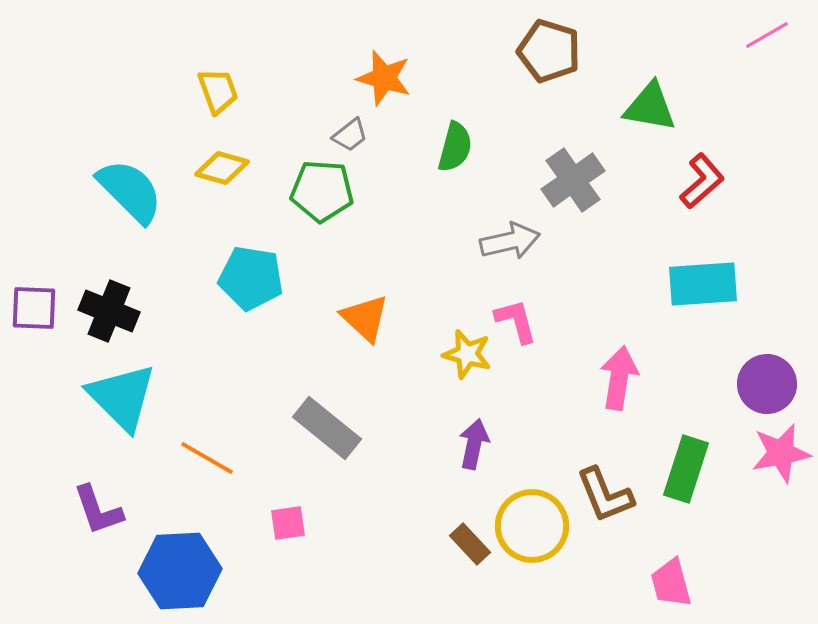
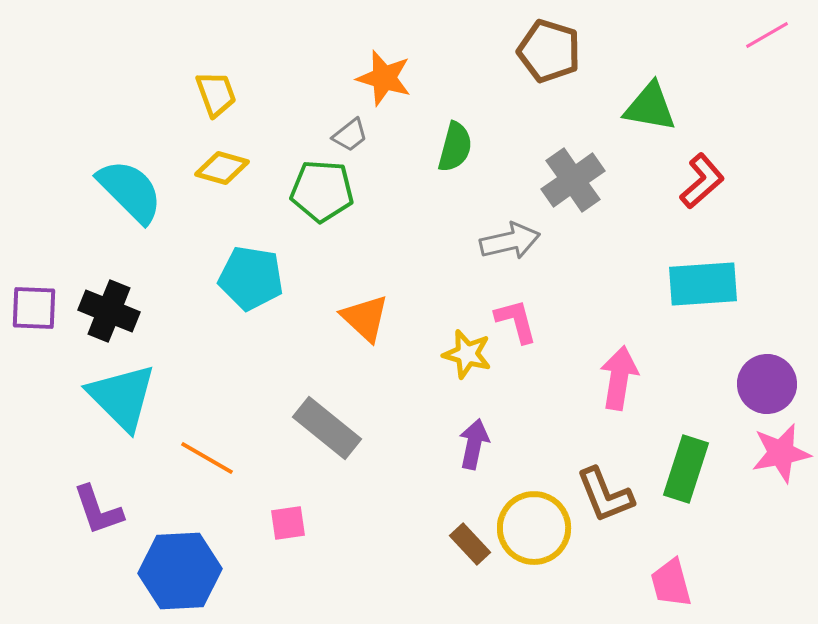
yellow trapezoid: moved 2 px left, 3 px down
yellow circle: moved 2 px right, 2 px down
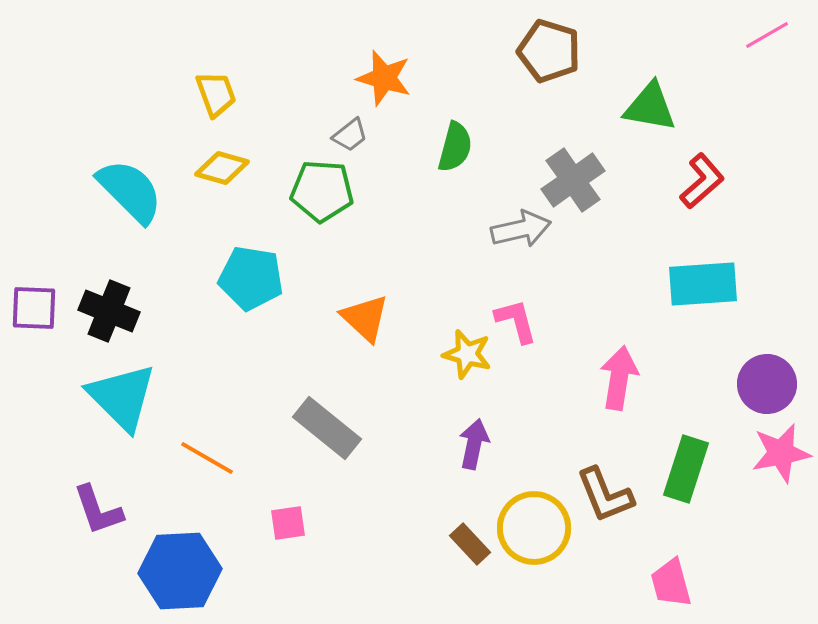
gray arrow: moved 11 px right, 12 px up
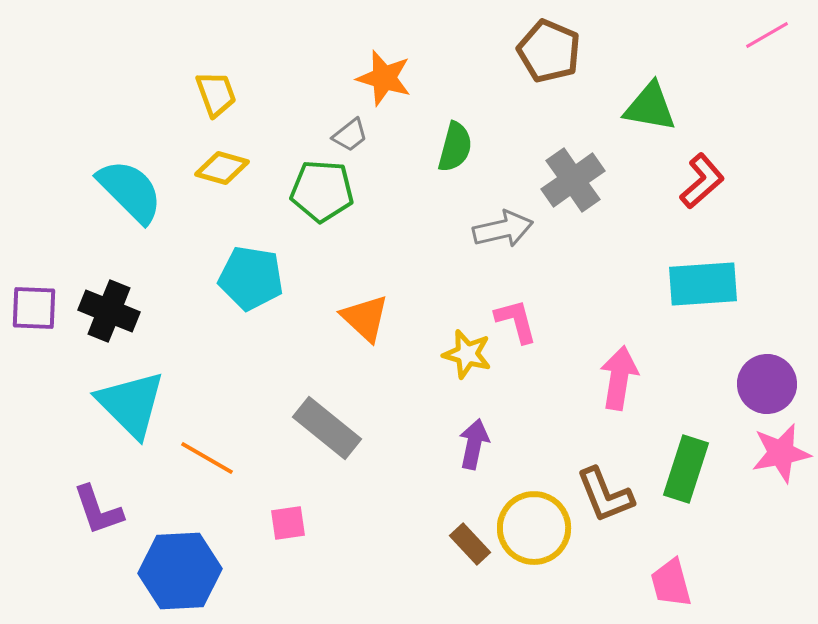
brown pentagon: rotated 6 degrees clockwise
gray arrow: moved 18 px left
cyan triangle: moved 9 px right, 7 px down
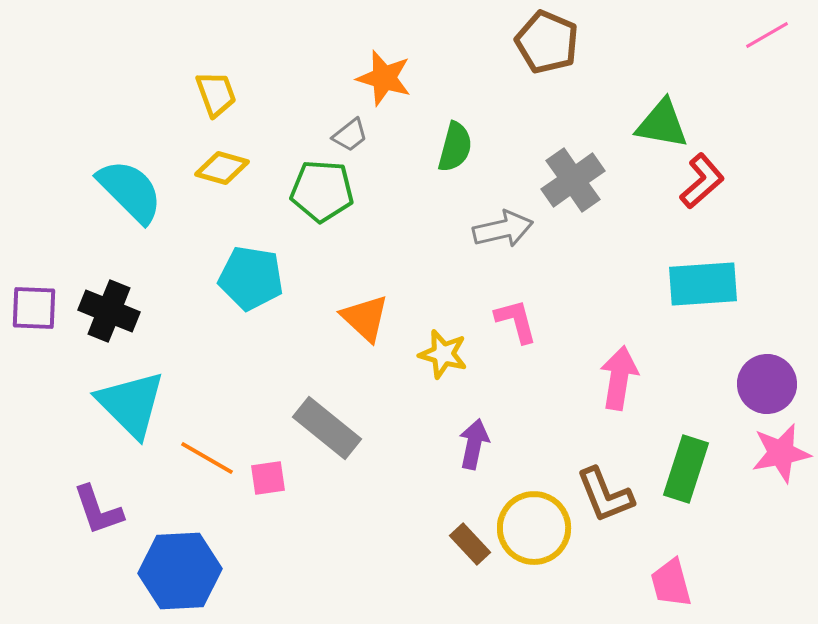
brown pentagon: moved 2 px left, 9 px up
green triangle: moved 12 px right, 17 px down
yellow star: moved 24 px left
pink square: moved 20 px left, 45 px up
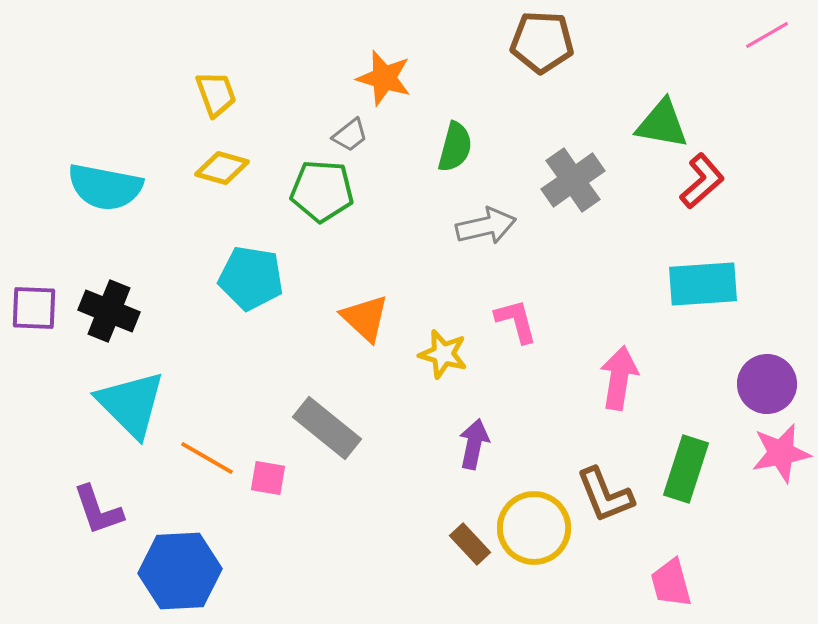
brown pentagon: moved 5 px left; rotated 20 degrees counterclockwise
cyan semicircle: moved 25 px left, 4 px up; rotated 146 degrees clockwise
gray arrow: moved 17 px left, 3 px up
pink square: rotated 18 degrees clockwise
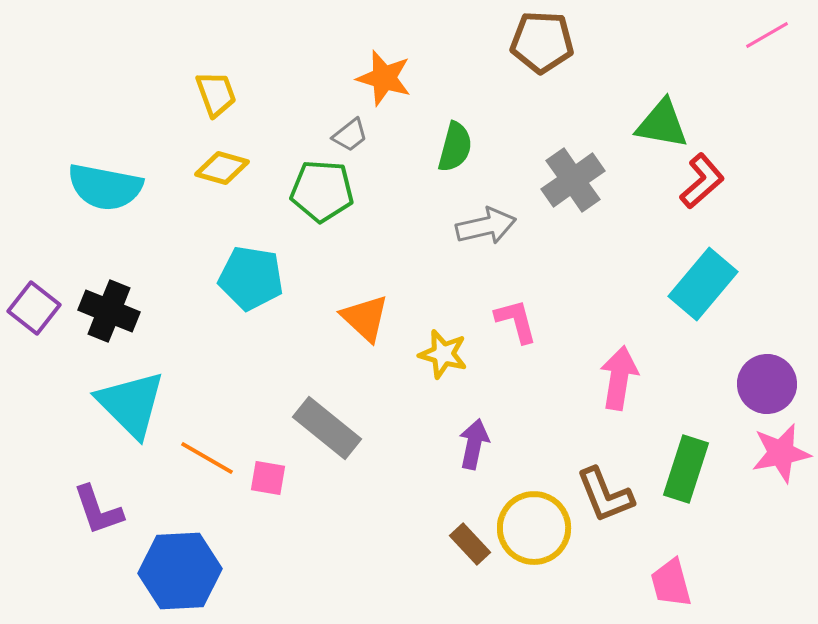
cyan rectangle: rotated 46 degrees counterclockwise
purple square: rotated 36 degrees clockwise
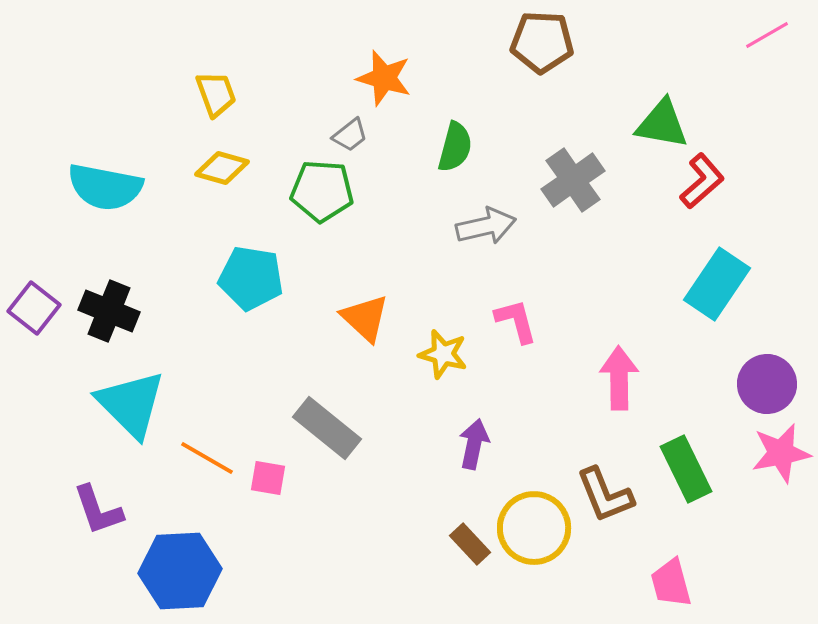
cyan rectangle: moved 14 px right; rotated 6 degrees counterclockwise
pink arrow: rotated 10 degrees counterclockwise
green rectangle: rotated 44 degrees counterclockwise
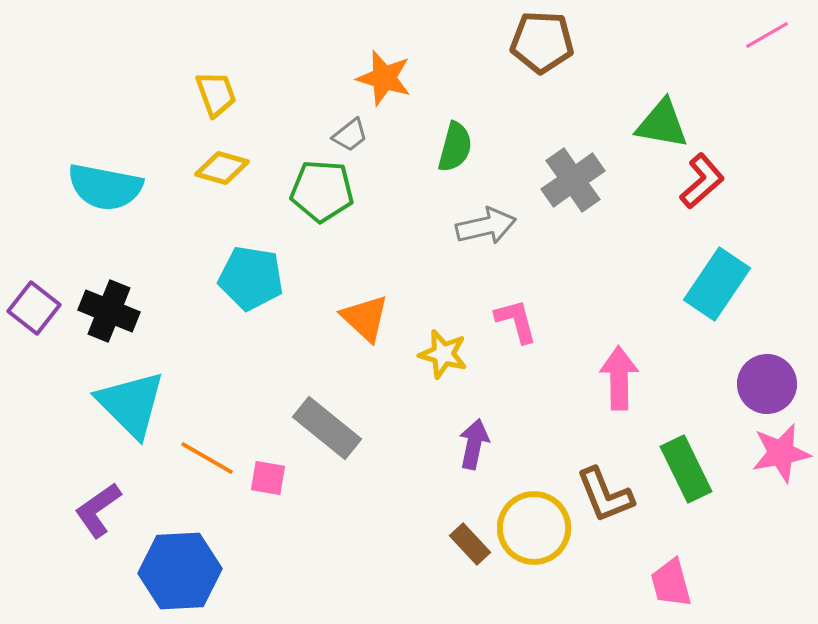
purple L-shape: rotated 74 degrees clockwise
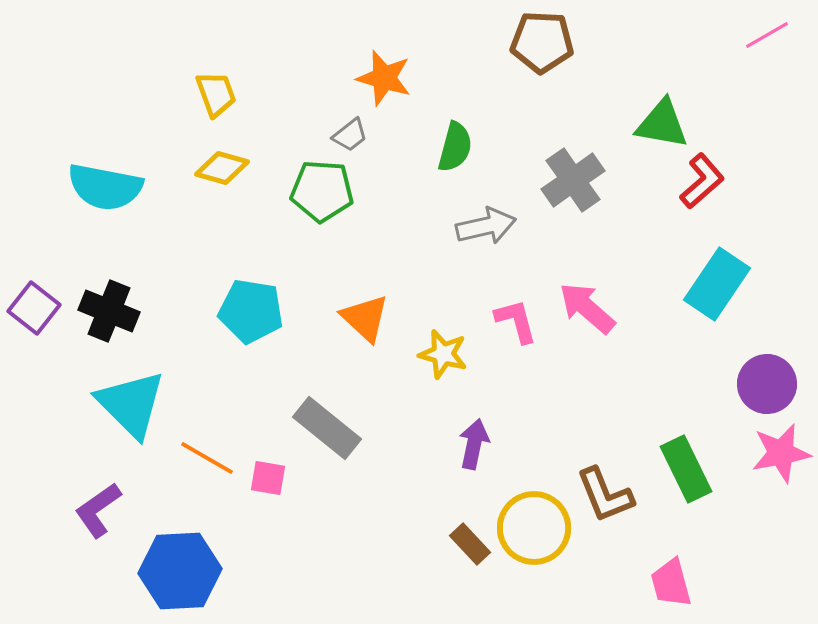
cyan pentagon: moved 33 px down
pink arrow: moved 32 px left, 70 px up; rotated 48 degrees counterclockwise
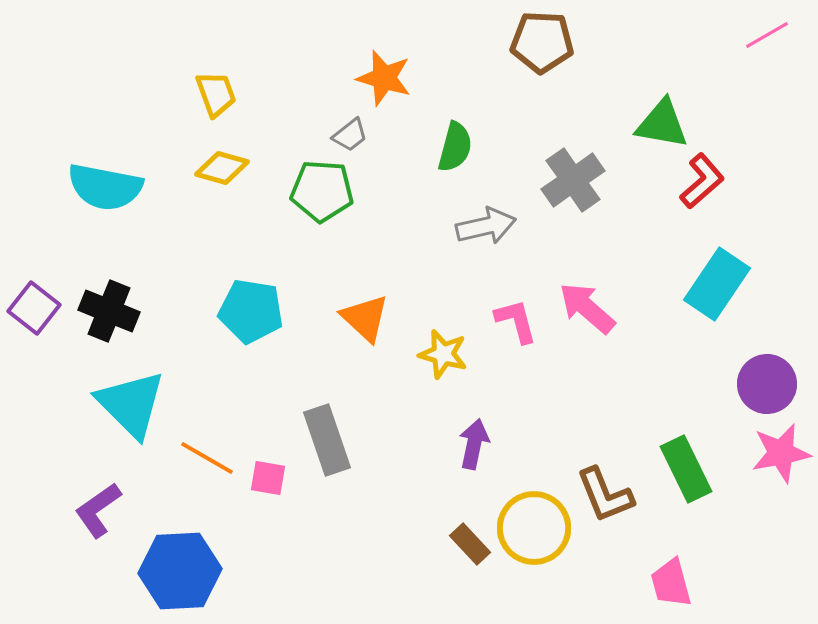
gray rectangle: moved 12 px down; rotated 32 degrees clockwise
